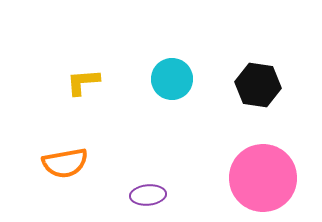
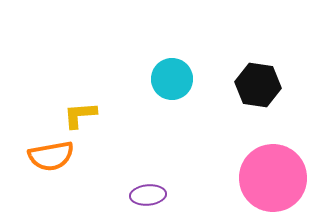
yellow L-shape: moved 3 px left, 33 px down
orange semicircle: moved 14 px left, 7 px up
pink circle: moved 10 px right
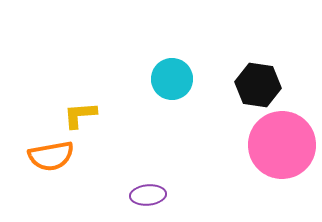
pink circle: moved 9 px right, 33 px up
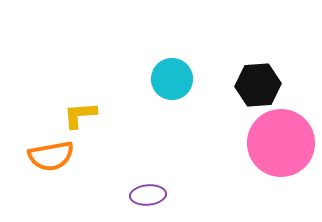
black hexagon: rotated 12 degrees counterclockwise
pink circle: moved 1 px left, 2 px up
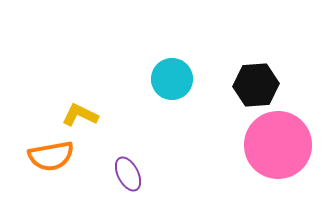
black hexagon: moved 2 px left
yellow L-shape: rotated 30 degrees clockwise
pink circle: moved 3 px left, 2 px down
purple ellipse: moved 20 px left, 21 px up; rotated 68 degrees clockwise
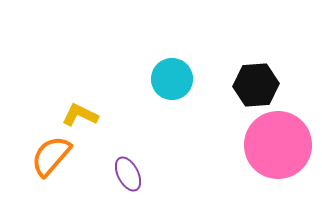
orange semicircle: rotated 141 degrees clockwise
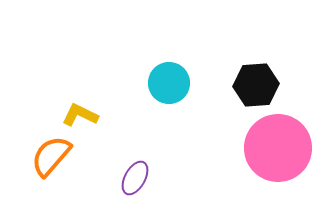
cyan circle: moved 3 px left, 4 px down
pink circle: moved 3 px down
purple ellipse: moved 7 px right, 4 px down; rotated 56 degrees clockwise
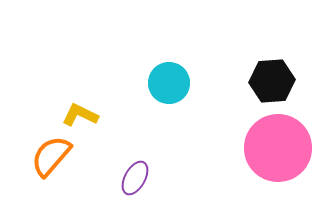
black hexagon: moved 16 px right, 4 px up
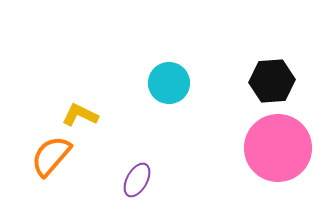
purple ellipse: moved 2 px right, 2 px down
